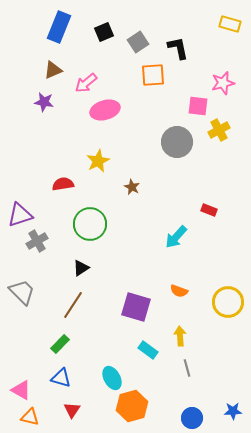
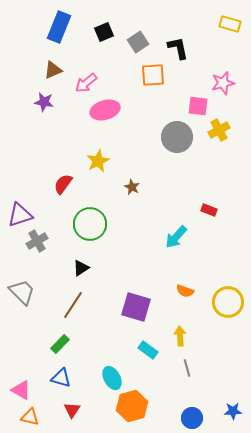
gray circle: moved 5 px up
red semicircle: rotated 45 degrees counterclockwise
orange semicircle: moved 6 px right
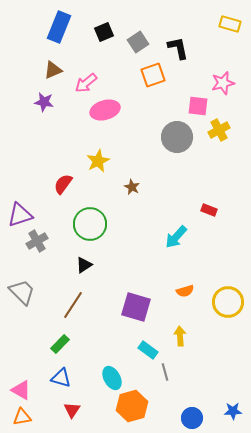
orange square: rotated 15 degrees counterclockwise
black triangle: moved 3 px right, 3 px up
orange semicircle: rotated 36 degrees counterclockwise
gray line: moved 22 px left, 4 px down
orange triangle: moved 8 px left; rotated 24 degrees counterclockwise
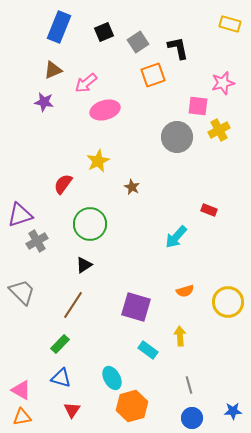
gray line: moved 24 px right, 13 px down
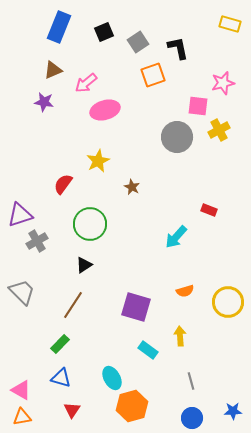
gray line: moved 2 px right, 4 px up
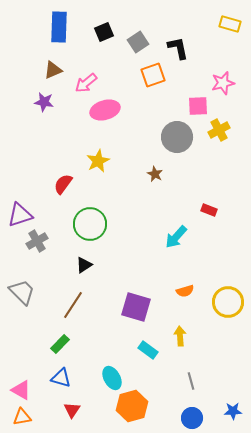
blue rectangle: rotated 20 degrees counterclockwise
pink square: rotated 10 degrees counterclockwise
brown star: moved 23 px right, 13 px up
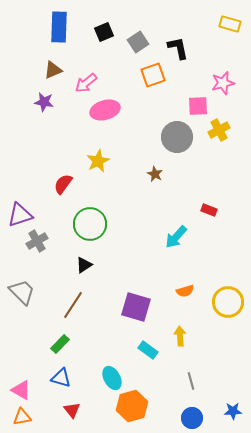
red triangle: rotated 12 degrees counterclockwise
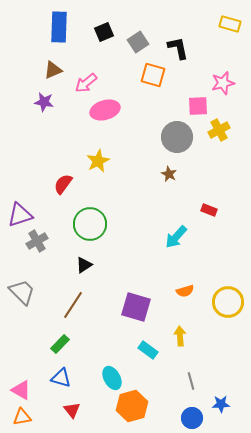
orange square: rotated 35 degrees clockwise
brown star: moved 14 px right
blue star: moved 12 px left, 7 px up
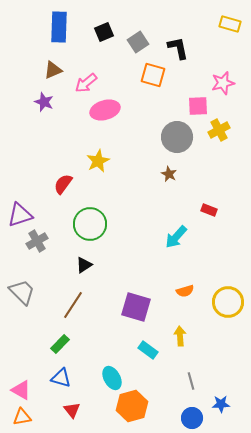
purple star: rotated 12 degrees clockwise
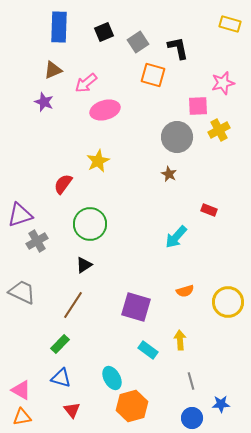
gray trapezoid: rotated 20 degrees counterclockwise
yellow arrow: moved 4 px down
